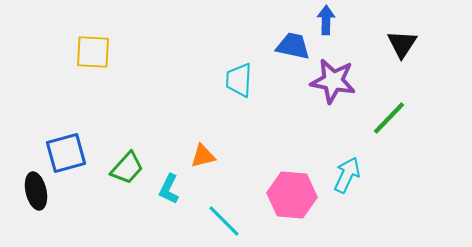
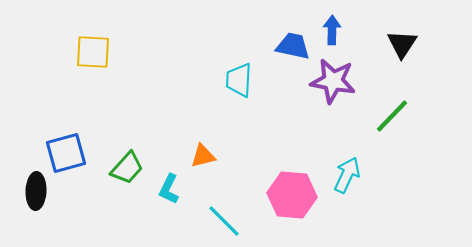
blue arrow: moved 6 px right, 10 px down
green line: moved 3 px right, 2 px up
black ellipse: rotated 15 degrees clockwise
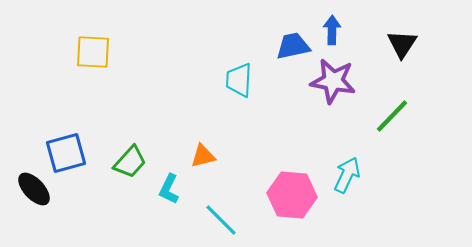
blue trapezoid: rotated 24 degrees counterclockwise
green trapezoid: moved 3 px right, 6 px up
black ellipse: moved 2 px left, 2 px up; rotated 45 degrees counterclockwise
cyan line: moved 3 px left, 1 px up
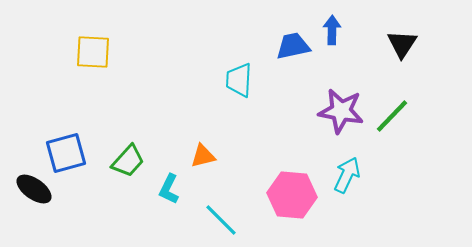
purple star: moved 8 px right, 30 px down
green trapezoid: moved 2 px left, 1 px up
black ellipse: rotated 12 degrees counterclockwise
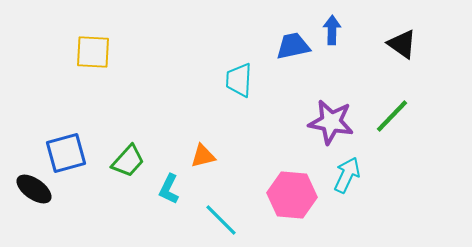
black triangle: rotated 28 degrees counterclockwise
purple star: moved 10 px left, 11 px down
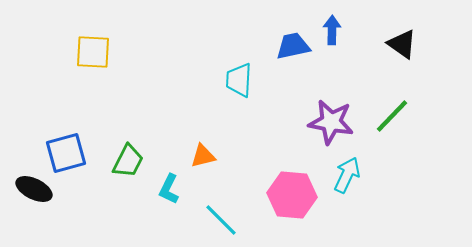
green trapezoid: rotated 15 degrees counterclockwise
black ellipse: rotated 9 degrees counterclockwise
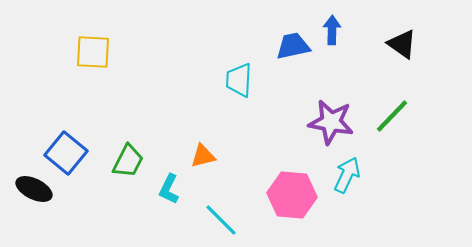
blue square: rotated 36 degrees counterclockwise
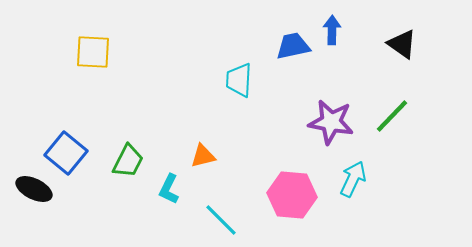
cyan arrow: moved 6 px right, 4 px down
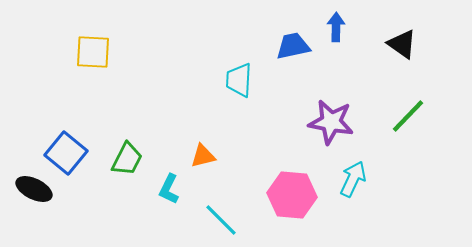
blue arrow: moved 4 px right, 3 px up
green line: moved 16 px right
green trapezoid: moved 1 px left, 2 px up
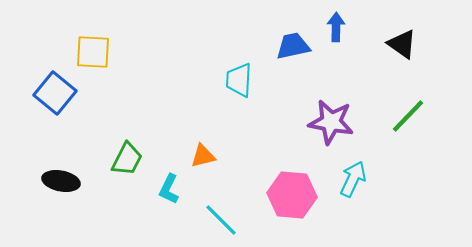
blue square: moved 11 px left, 60 px up
black ellipse: moved 27 px right, 8 px up; rotated 15 degrees counterclockwise
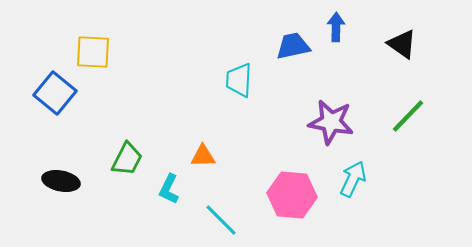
orange triangle: rotated 12 degrees clockwise
